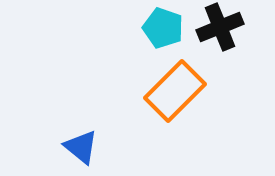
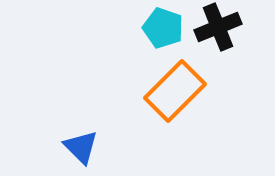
black cross: moved 2 px left
blue triangle: rotated 6 degrees clockwise
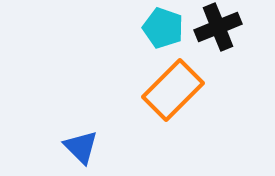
orange rectangle: moved 2 px left, 1 px up
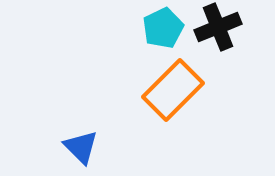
cyan pentagon: rotated 27 degrees clockwise
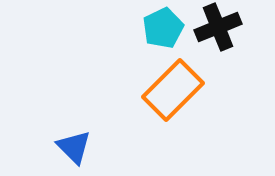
blue triangle: moved 7 px left
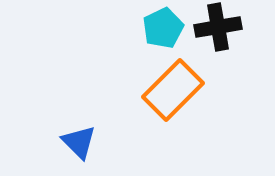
black cross: rotated 12 degrees clockwise
blue triangle: moved 5 px right, 5 px up
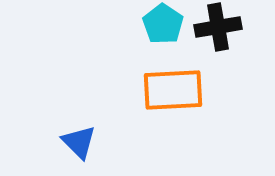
cyan pentagon: moved 4 px up; rotated 12 degrees counterclockwise
orange rectangle: rotated 42 degrees clockwise
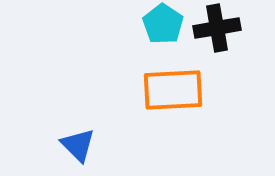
black cross: moved 1 px left, 1 px down
blue triangle: moved 1 px left, 3 px down
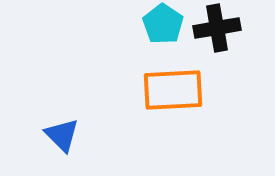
blue triangle: moved 16 px left, 10 px up
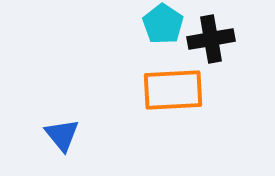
black cross: moved 6 px left, 11 px down
blue triangle: rotated 6 degrees clockwise
